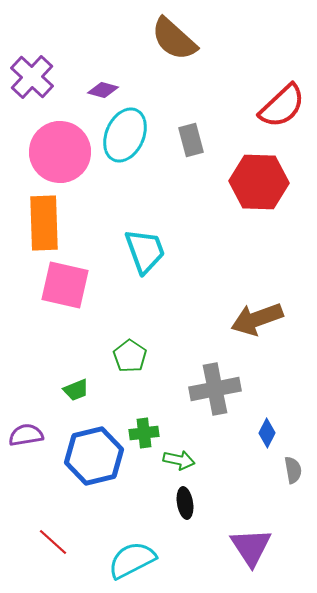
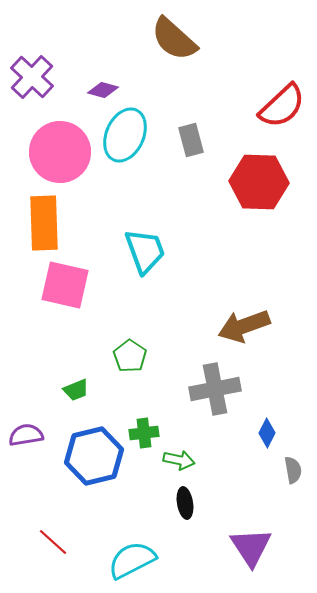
brown arrow: moved 13 px left, 7 px down
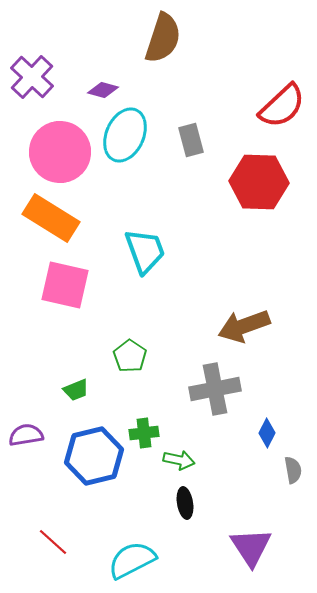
brown semicircle: moved 11 px left, 1 px up; rotated 114 degrees counterclockwise
orange rectangle: moved 7 px right, 5 px up; rotated 56 degrees counterclockwise
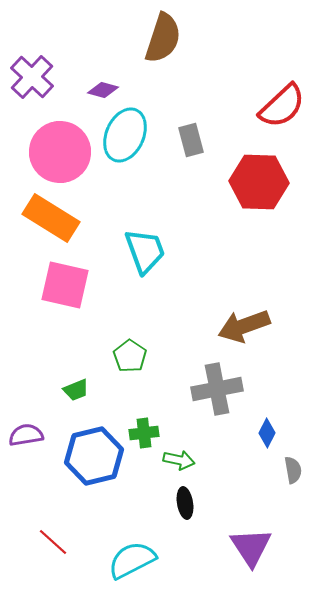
gray cross: moved 2 px right
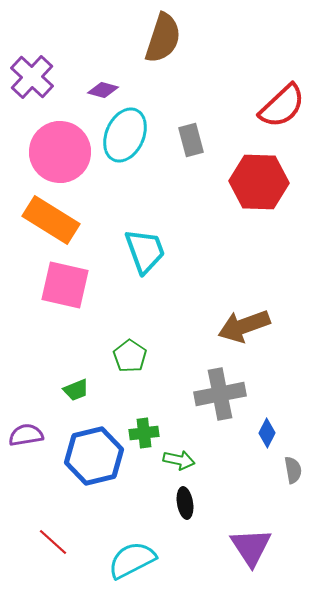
orange rectangle: moved 2 px down
gray cross: moved 3 px right, 5 px down
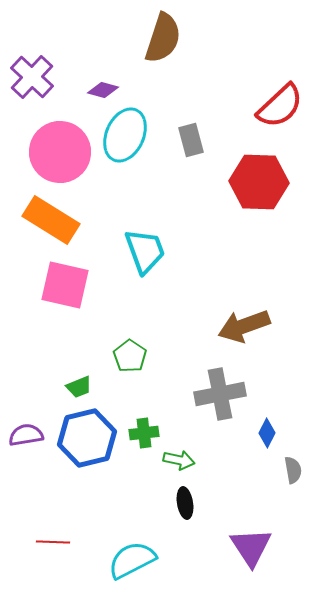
red semicircle: moved 2 px left
green trapezoid: moved 3 px right, 3 px up
blue hexagon: moved 7 px left, 18 px up
red line: rotated 40 degrees counterclockwise
